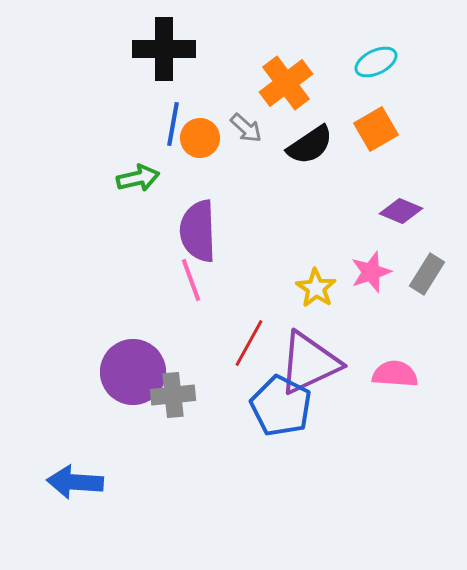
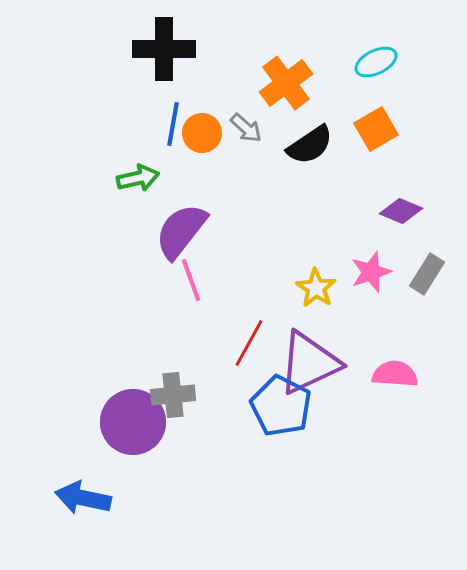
orange circle: moved 2 px right, 5 px up
purple semicircle: moved 17 px left; rotated 40 degrees clockwise
purple circle: moved 50 px down
blue arrow: moved 8 px right, 16 px down; rotated 8 degrees clockwise
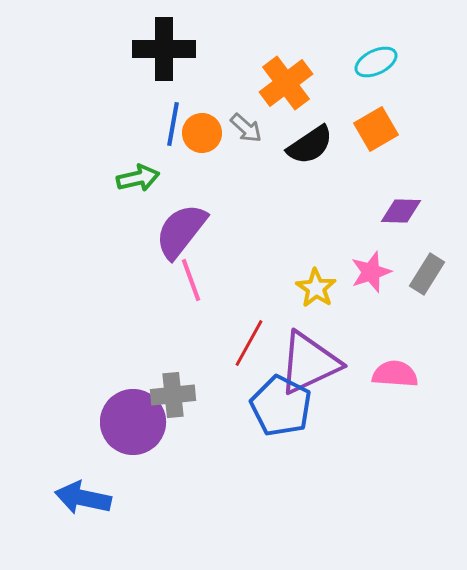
purple diamond: rotated 21 degrees counterclockwise
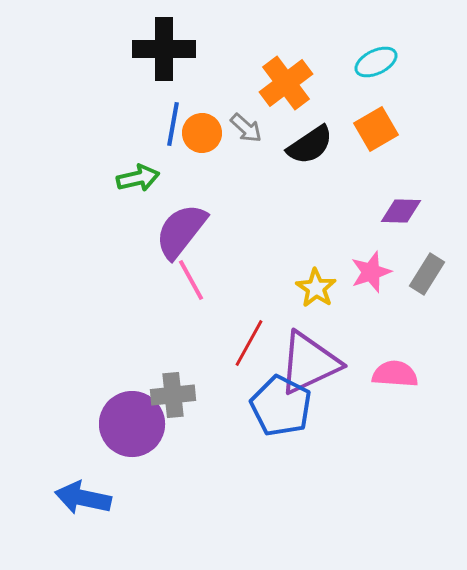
pink line: rotated 9 degrees counterclockwise
purple circle: moved 1 px left, 2 px down
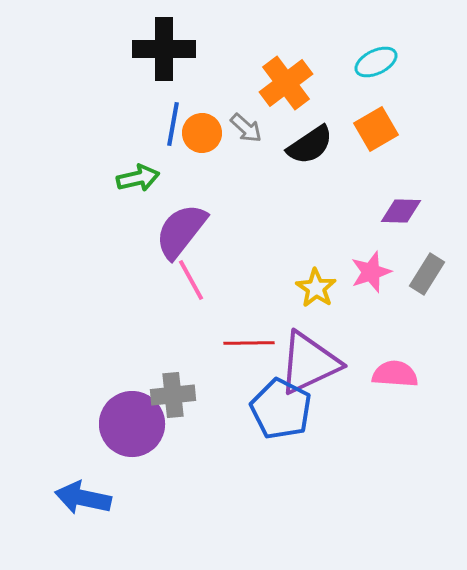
red line: rotated 60 degrees clockwise
blue pentagon: moved 3 px down
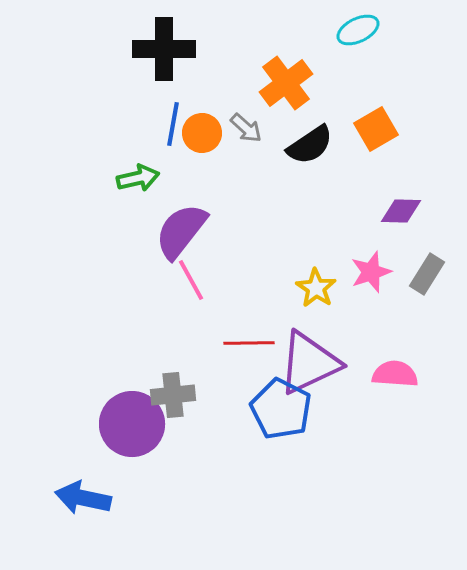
cyan ellipse: moved 18 px left, 32 px up
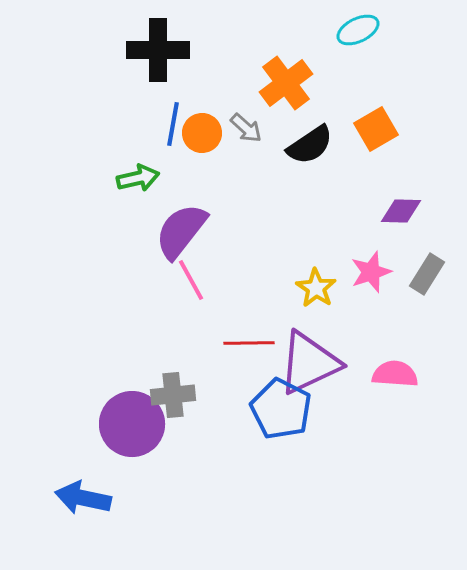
black cross: moved 6 px left, 1 px down
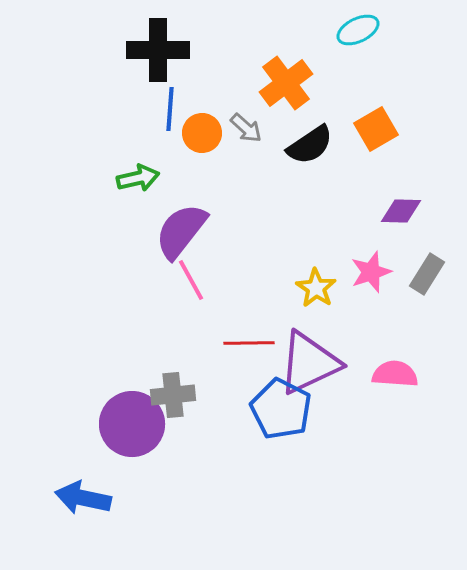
blue line: moved 3 px left, 15 px up; rotated 6 degrees counterclockwise
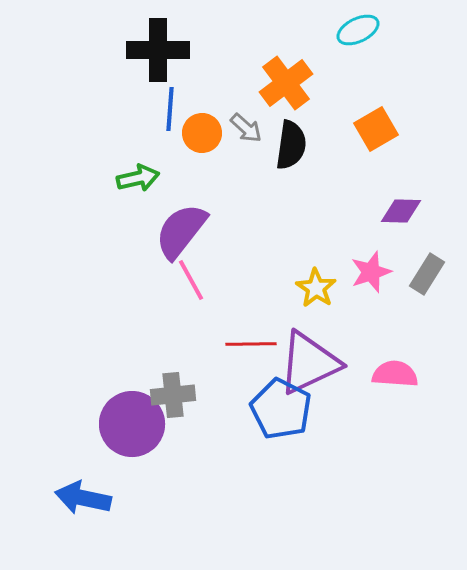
black semicircle: moved 19 px left; rotated 48 degrees counterclockwise
red line: moved 2 px right, 1 px down
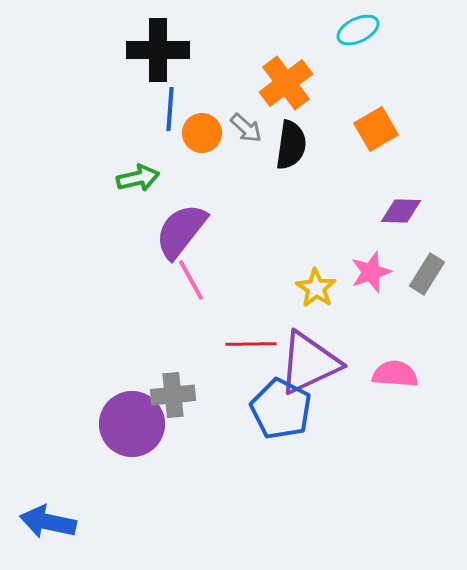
blue arrow: moved 35 px left, 24 px down
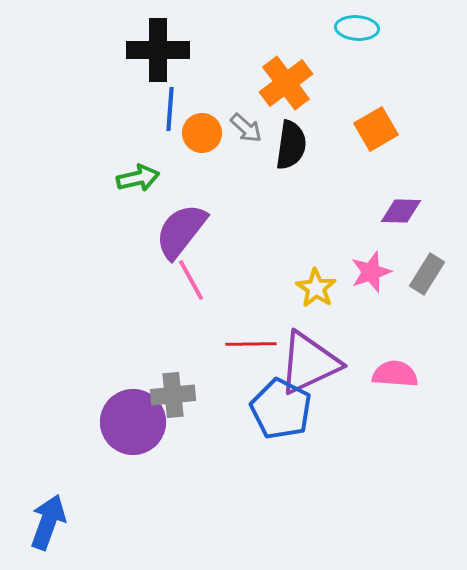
cyan ellipse: moved 1 px left, 2 px up; rotated 30 degrees clockwise
purple circle: moved 1 px right, 2 px up
blue arrow: rotated 98 degrees clockwise
